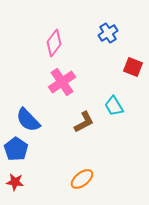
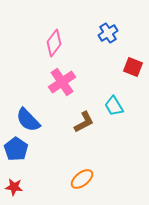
red star: moved 1 px left, 5 px down
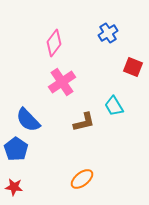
brown L-shape: rotated 15 degrees clockwise
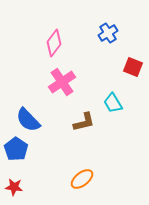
cyan trapezoid: moved 1 px left, 3 px up
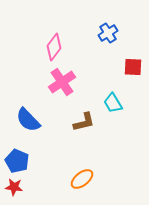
pink diamond: moved 4 px down
red square: rotated 18 degrees counterclockwise
blue pentagon: moved 1 px right, 12 px down; rotated 10 degrees counterclockwise
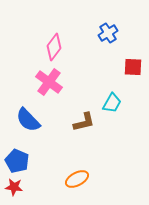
pink cross: moved 13 px left; rotated 20 degrees counterclockwise
cyan trapezoid: moved 1 px left; rotated 120 degrees counterclockwise
orange ellipse: moved 5 px left; rotated 10 degrees clockwise
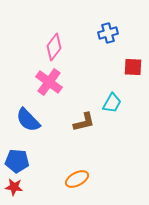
blue cross: rotated 18 degrees clockwise
blue pentagon: rotated 20 degrees counterclockwise
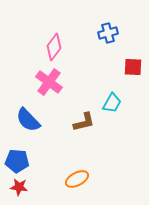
red star: moved 5 px right
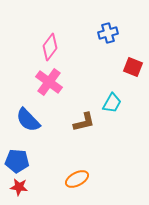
pink diamond: moved 4 px left
red square: rotated 18 degrees clockwise
